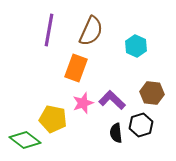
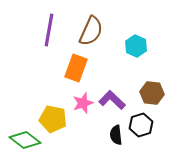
black semicircle: moved 2 px down
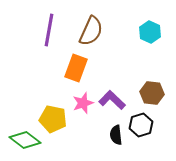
cyan hexagon: moved 14 px right, 14 px up
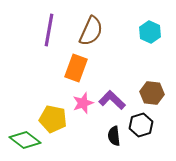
black semicircle: moved 2 px left, 1 px down
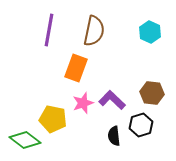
brown semicircle: moved 3 px right; rotated 12 degrees counterclockwise
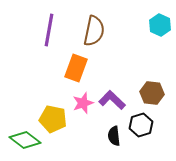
cyan hexagon: moved 10 px right, 7 px up
